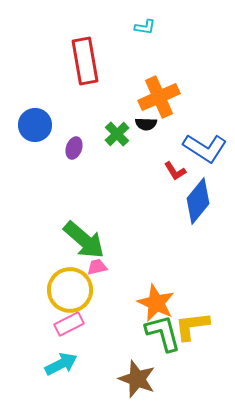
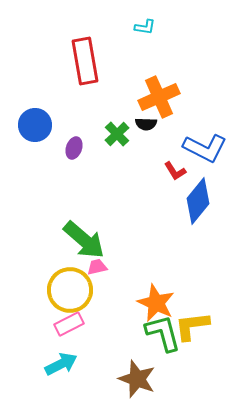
blue L-shape: rotated 6 degrees counterclockwise
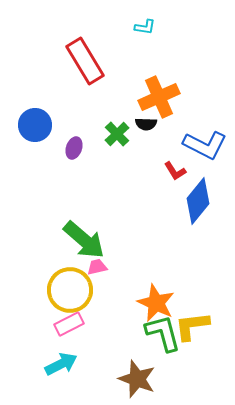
red rectangle: rotated 21 degrees counterclockwise
blue L-shape: moved 3 px up
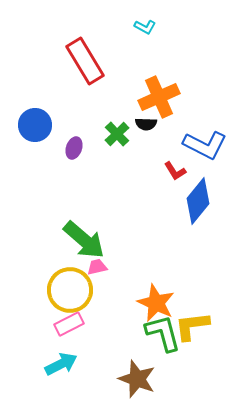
cyan L-shape: rotated 20 degrees clockwise
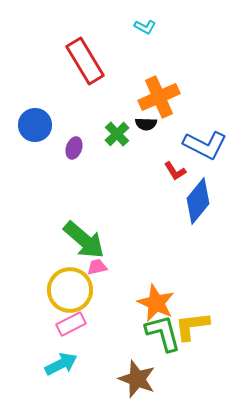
pink rectangle: moved 2 px right
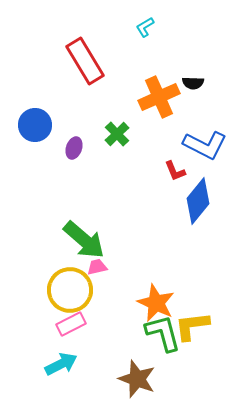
cyan L-shape: rotated 120 degrees clockwise
black semicircle: moved 47 px right, 41 px up
red L-shape: rotated 10 degrees clockwise
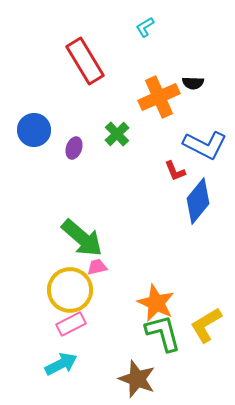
blue circle: moved 1 px left, 5 px down
green arrow: moved 2 px left, 2 px up
yellow L-shape: moved 14 px right, 1 px up; rotated 24 degrees counterclockwise
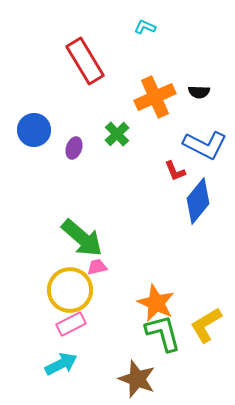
cyan L-shape: rotated 55 degrees clockwise
black semicircle: moved 6 px right, 9 px down
orange cross: moved 4 px left
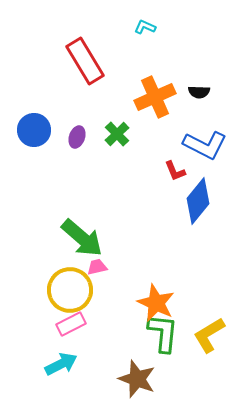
purple ellipse: moved 3 px right, 11 px up
yellow L-shape: moved 3 px right, 10 px down
green L-shape: rotated 21 degrees clockwise
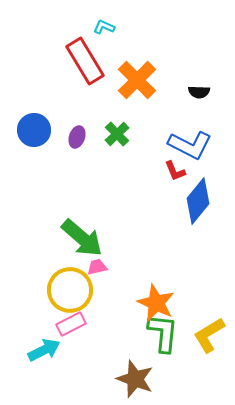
cyan L-shape: moved 41 px left
orange cross: moved 18 px left, 17 px up; rotated 21 degrees counterclockwise
blue L-shape: moved 15 px left
cyan arrow: moved 17 px left, 14 px up
brown star: moved 2 px left
